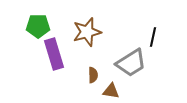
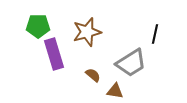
black line: moved 2 px right, 3 px up
brown semicircle: rotated 49 degrees counterclockwise
brown triangle: moved 4 px right
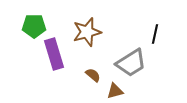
green pentagon: moved 4 px left
brown triangle: rotated 24 degrees counterclockwise
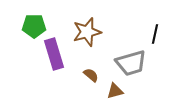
gray trapezoid: rotated 16 degrees clockwise
brown semicircle: moved 2 px left
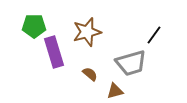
black line: moved 1 px left, 1 px down; rotated 24 degrees clockwise
purple rectangle: moved 2 px up
brown semicircle: moved 1 px left, 1 px up
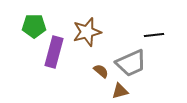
black line: rotated 48 degrees clockwise
purple rectangle: rotated 32 degrees clockwise
gray trapezoid: rotated 8 degrees counterclockwise
brown semicircle: moved 11 px right, 3 px up
brown triangle: moved 5 px right
